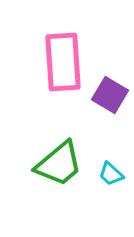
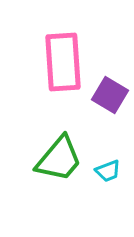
green trapezoid: moved 5 px up; rotated 10 degrees counterclockwise
cyan trapezoid: moved 3 px left, 3 px up; rotated 64 degrees counterclockwise
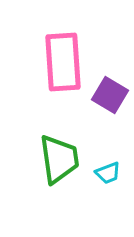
green trapezoid: rotated 48 degrees counterclockwise
cyan trapezoid: moved 2 px down
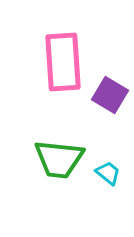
green trapezoid: rotated 104 degrees clockwise
cyan trapezoid: rotated 120 degrees counterclockwise
